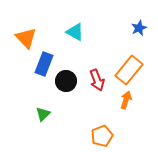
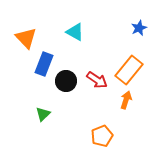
red arrow: rotated 35 degrees counterclockwise
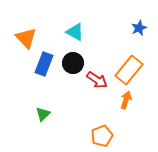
black circle: moved 7 px right, 18 px up
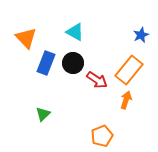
blue star: moved 2 px right, 7 px down
blue rectangle: moved 2 px right, 1 px up
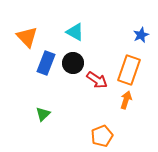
orange triangle: moved 1 px right, 1 px up
orange rectangle: rotated 20 degrees counterclockwise
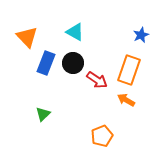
orange arrow: rotated 78 degrees counterclockwise
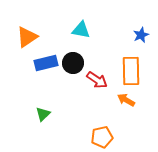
cyan triangle: moved 6 px right, 2 px up; rotated 18 degrees counterclockwise
orange triangle: rotated 40 degrees clockwise
blue rectangle: rotated 55 degrees clockwise
orange rectangle: moved 2 px right, 1 px down; rotated 20 degrees counterclockwise
orange pentagon: moved 1 px down; rotated 10 degrees clockwise
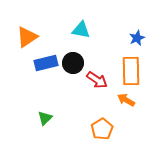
blue star: moved 4 px left, 3 px down
green triangle: moved 2 px right, 4 px down
orange pentagon: moved 8 px up; rotated 20 degrees counterclockwise
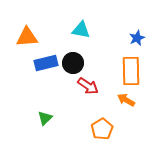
orange triangle: rotated 30 degrees clockwise
red arrow: moved 9 px left, 6 px down
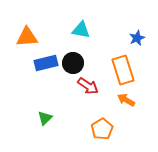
orange rectangle: moved 8 px left, 1 px up; rotated 16 degrees counterclockwise
